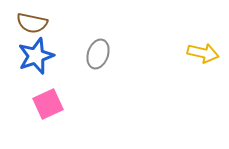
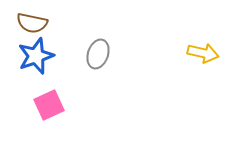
pink square: moved 1 px right, 1 px down
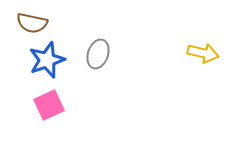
blue star: moved 11 px right, 4 px down
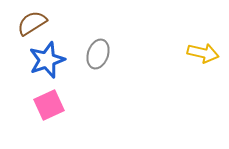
brown semicircle: rotated 136 degrees clockwise
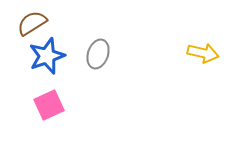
blue star: moved 4 px up
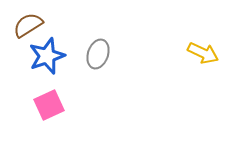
brown semicircle: moved 4 px left, 2 px down
yellow arrow: rotated 12 degrees clockwise
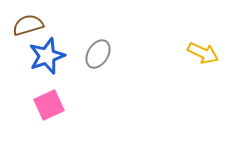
brown semicircle: rotated 16 degrees clockwise
gray ellipse: rotated 12 degrees clockwise
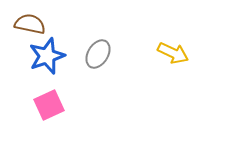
brown semicircle: moved 2 px right, 1 px up; rotated 28 degrees clockwise
yellow arrow: moved 30 px left
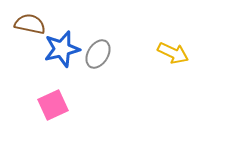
blue star: moved 15 px right, 7 px up; rotated 6 degrees clockwise
pink square: moved 4 px right
